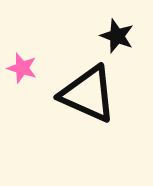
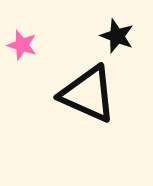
pink star: moved 23 px up
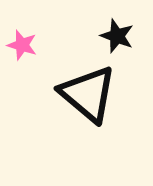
black triangle: rotated 16 degrees clockwise
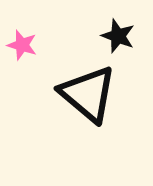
black star: moved 1 px right
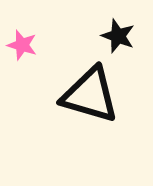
black triangle: moved 2 px right, 1 px down; rotated 24 degrees counterclockwise
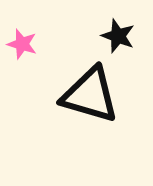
pink star: moved 1 px up
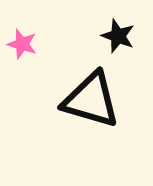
black triangle: moved 1 px right, 5 px down
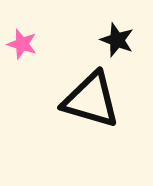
black star: moved 1 px left, 4 px down
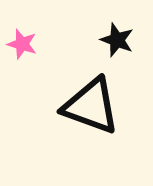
black triangle: moved 6 px down; rotated 4 degrees clockwise
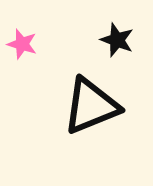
black triangle: rotated 42 degrees counterclockwise
